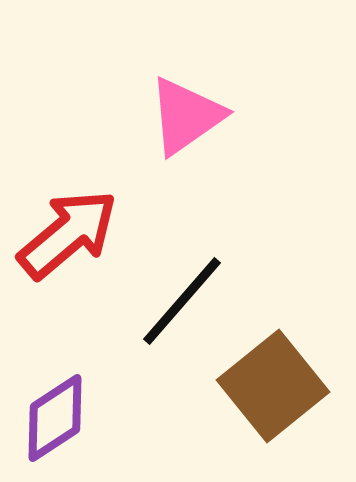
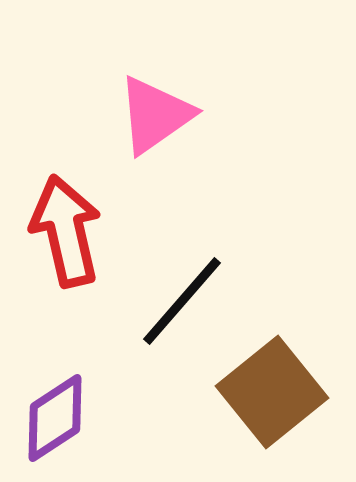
pink triangle: moved 31 px left, 1 px up
red arrow: moved 2 px left, 3 px up; rotated 63 degrees counterclockwise
brown square: moved 1 px left, 6 px down
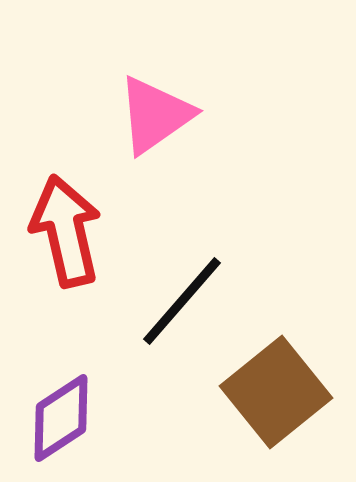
brown square: moved 4 px right
purple diamond: moved 6 px right
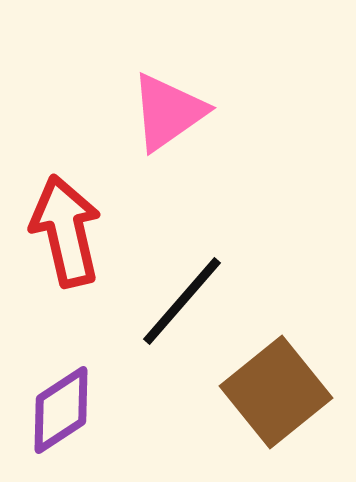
pink triangle: moved 13 px right, 3 px up
purple diamond: moved 8 px up
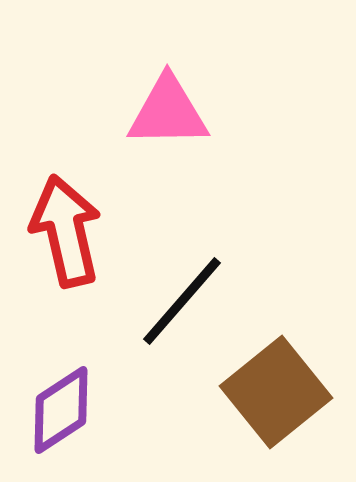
pink triangle: rotated 34 degrees clockwise
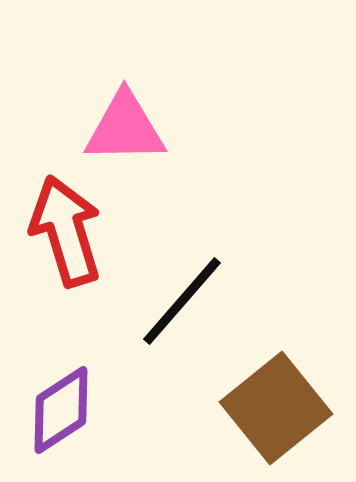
pink triangle: moved 43 px left, 16 px down
red arrow: rotated 4 degrees counterclockwise
brown square: moved 16 px down
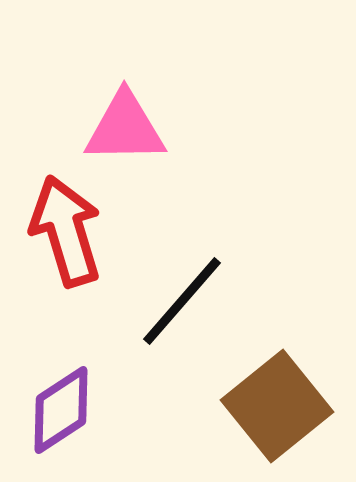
brown square: moved 1 px right, 2 px up
